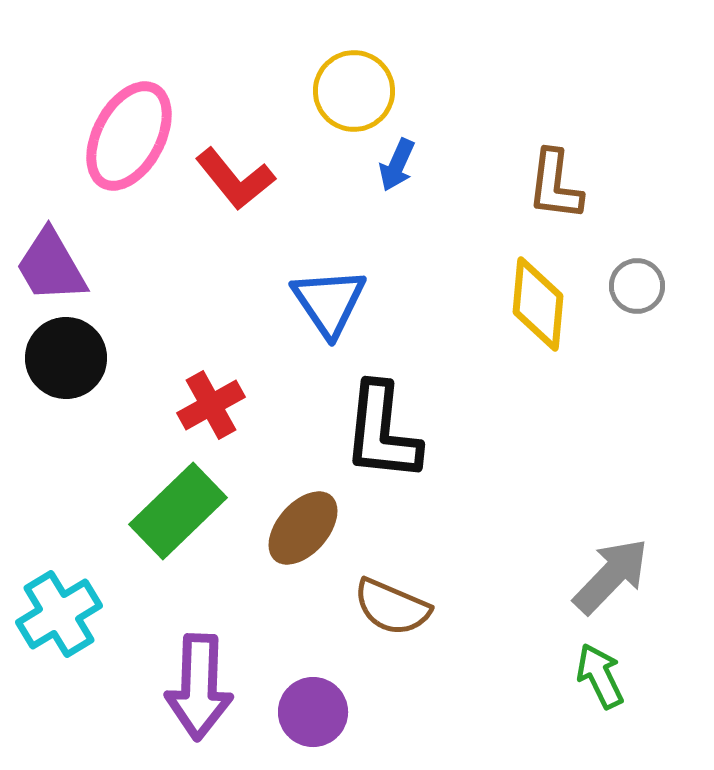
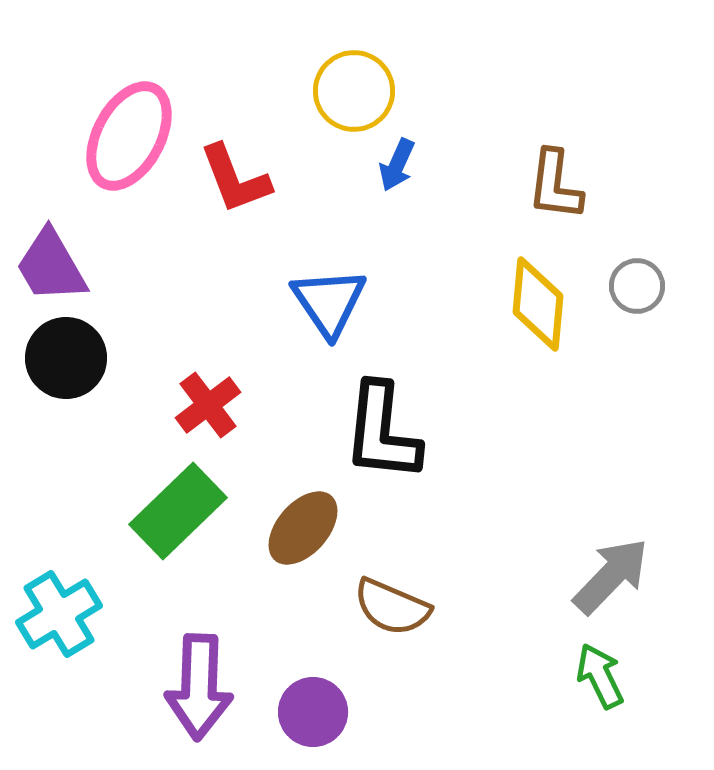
red L-shape: rotated 18 degrees clockwise
red cross: moved 3 px left; rotated 8 degrees counterclockwise
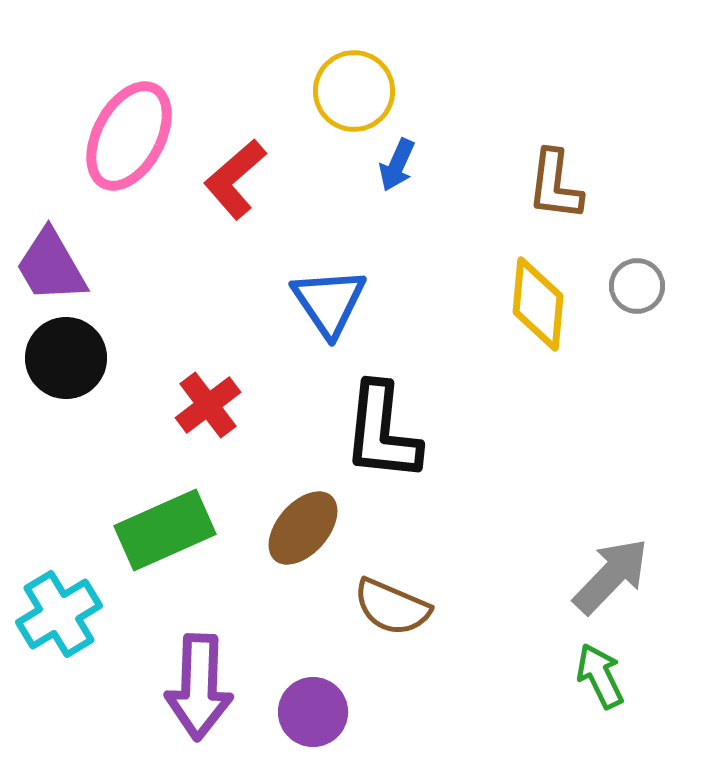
red L-shape: rotated 70 degrees clockwise
green rectangle: moved 13 px left, 19 px down; rotated 20 degrees clockwise
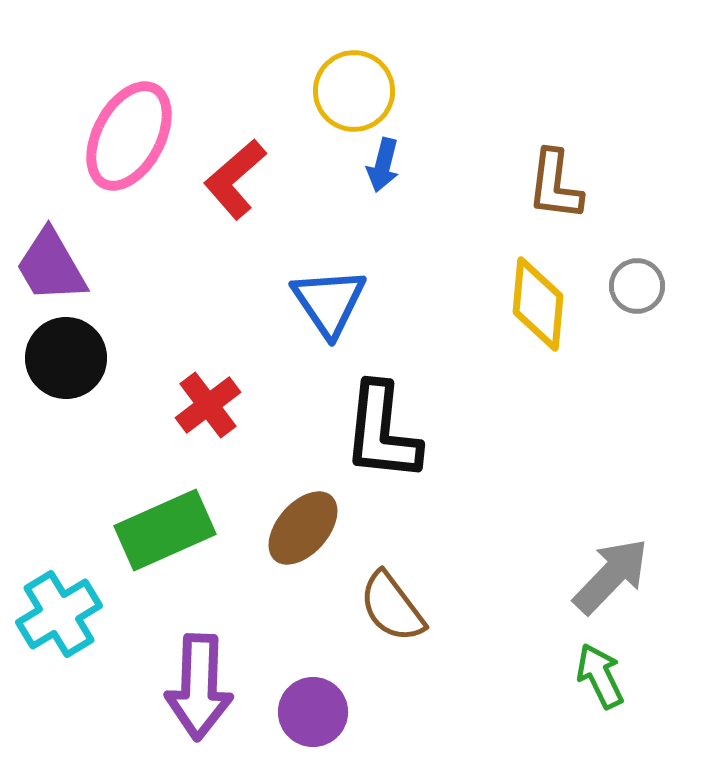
blue arrow: moved 14 px left; rotated 10 degrees counterclockwise
brown semicircle: rotated 30 degrees clockwise
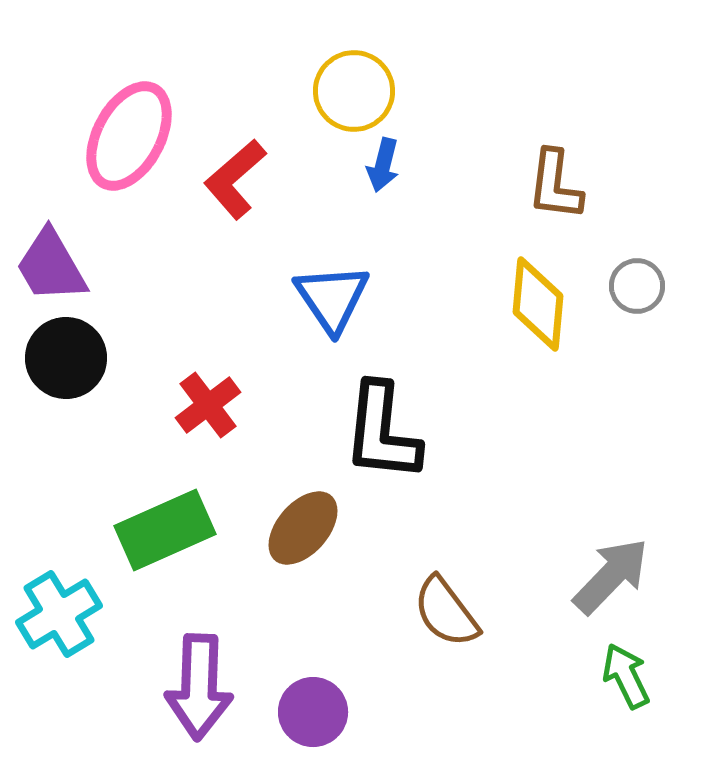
blue triangle: moved 3 px right, 4 px up
brown semicircle: moved 54 px right, 5 px down
green arrow: moved 26 px right
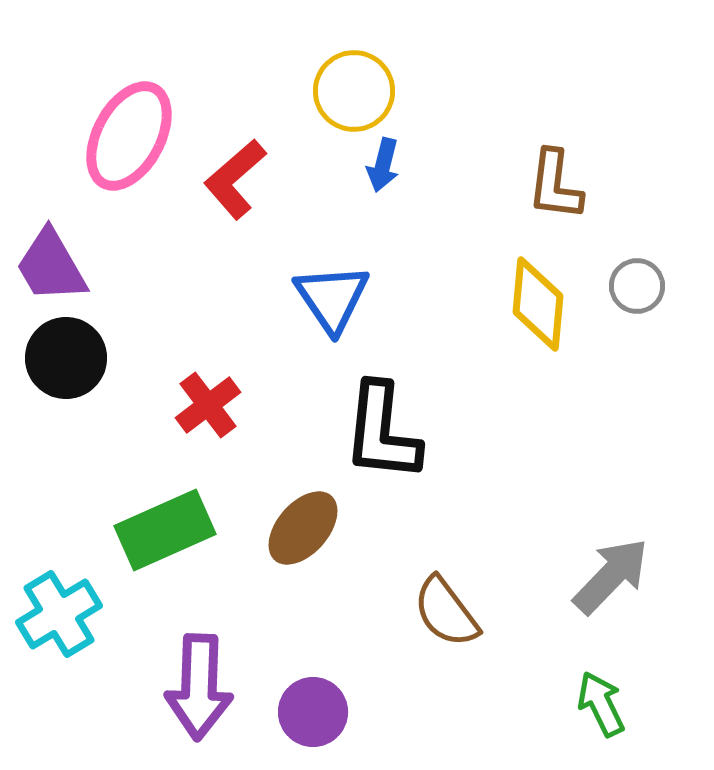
green arrow: moved 25 px left, 28 px down
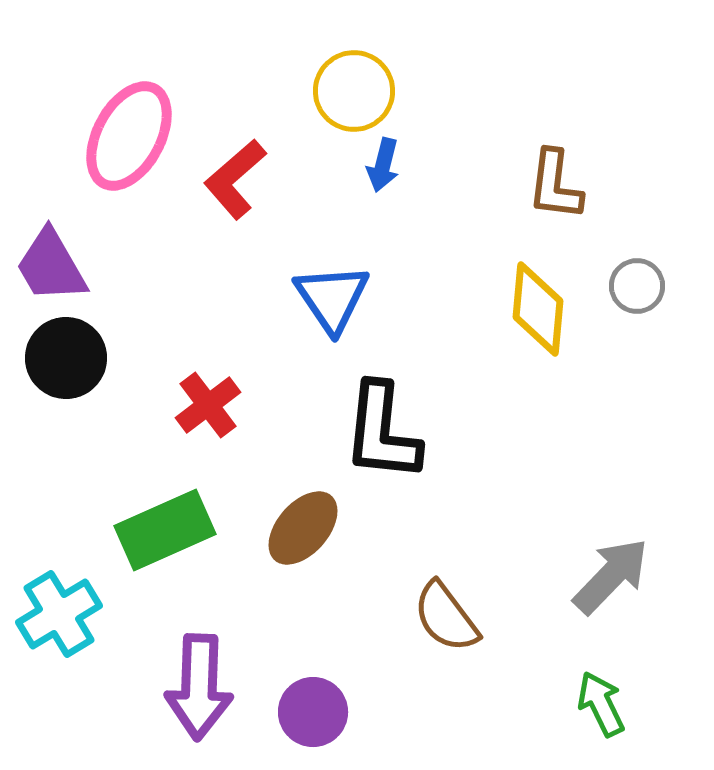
yellow diamond: moved 5 px down
brown semicircle: moved 5 px down
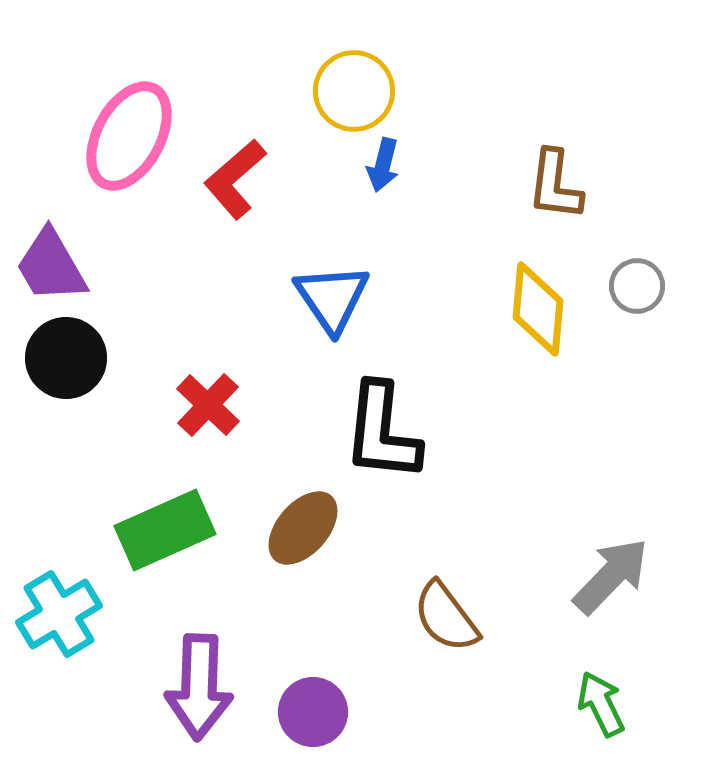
red cross: rotated 10 degrees counterclockwise
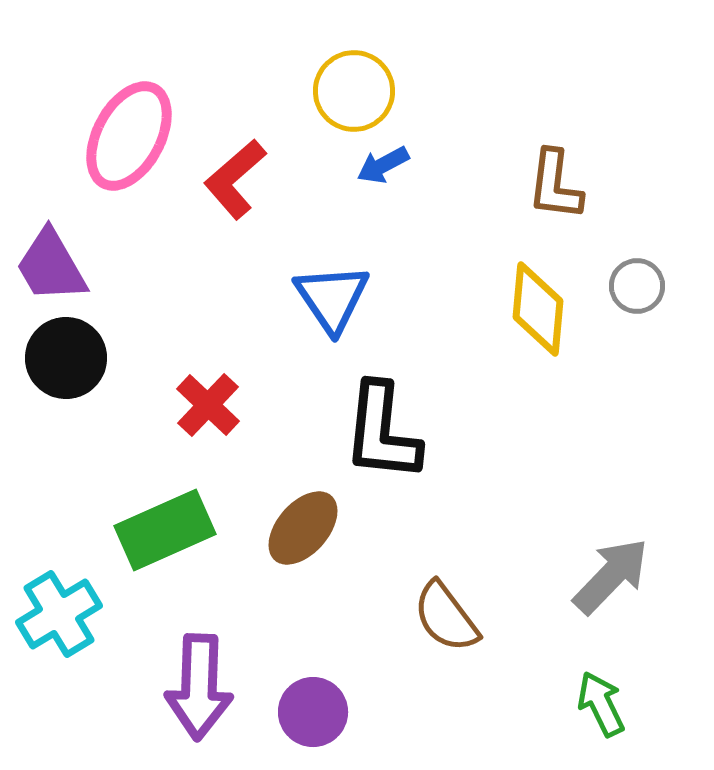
blue arrow: rotated 48 degrees clockwise
